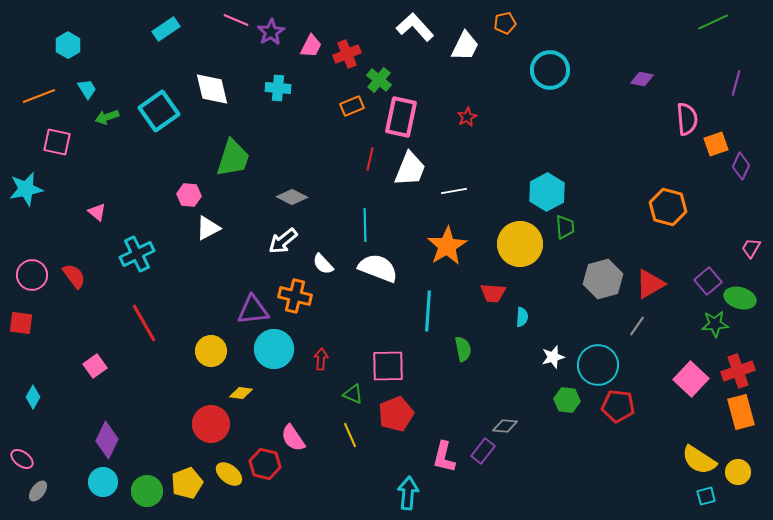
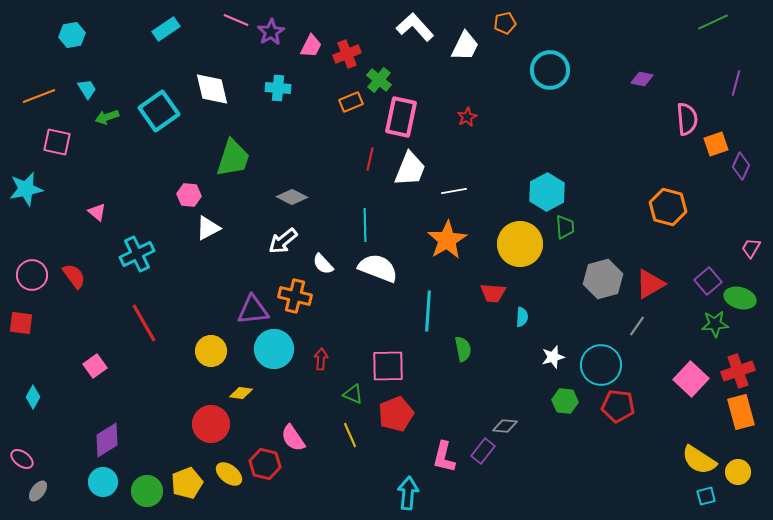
cyan hexagon at (68, 45): moved 4 px right, 10 px up; rotated 20 degrees clockwise
orange rectangle at (352, 106): moved 1 px left, 4 px up
orange star at (447, 246): moved 6 px up
cyan circle at (598, 365): moved 3 px right
green hexagon at (567, 400): moved 2 px left, 1 px down
purple diamond at (107, 440): rotated 33 degrees clockwise
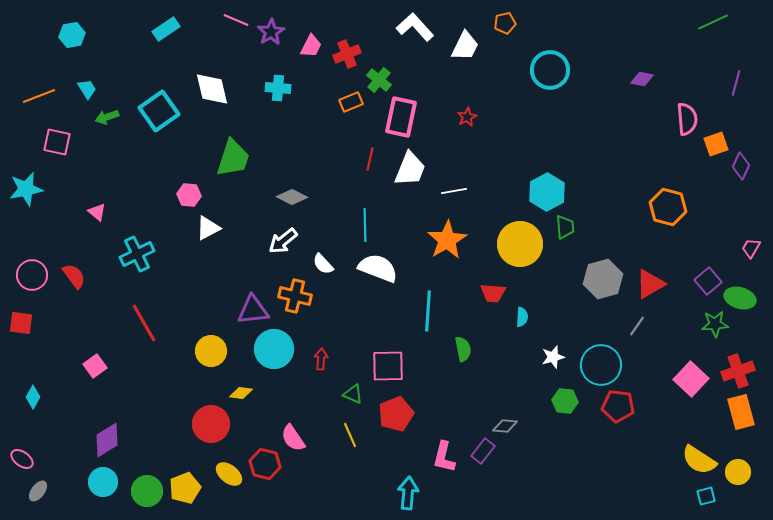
yellow pentagon at (187, 483): moved 2 px left, 5 px down
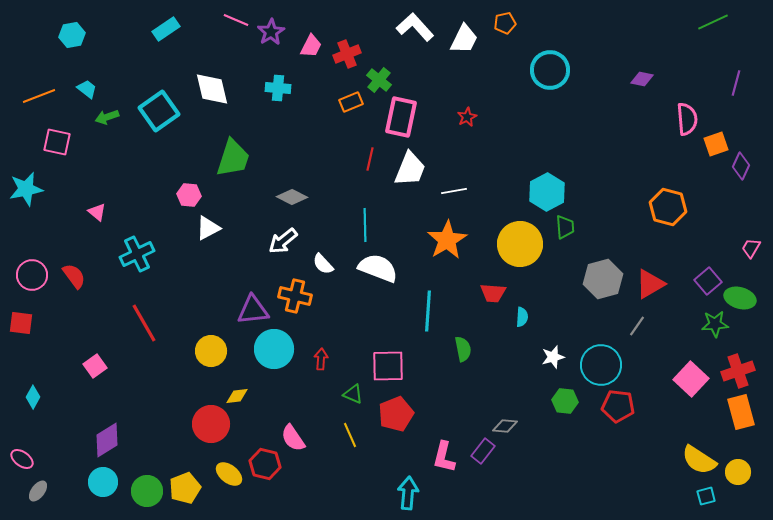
white trapezoid at (465, 46): moved 1 px left, 7 px up
cyan trapezoid at (87, 89): rotated 20 degrees counterclockwise
yellow diamond at (241, 393): moved 4 px left, 3 px down; rotated 15 degrees counterclockwise
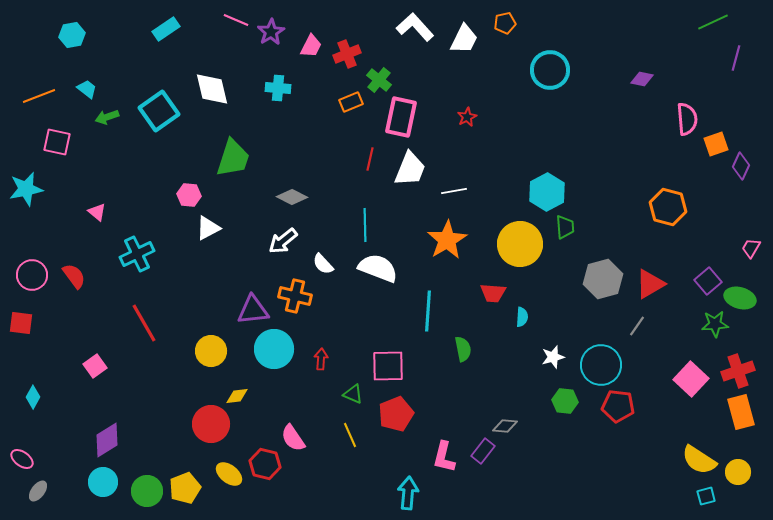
purple line at (736, 83): moved 25 px up
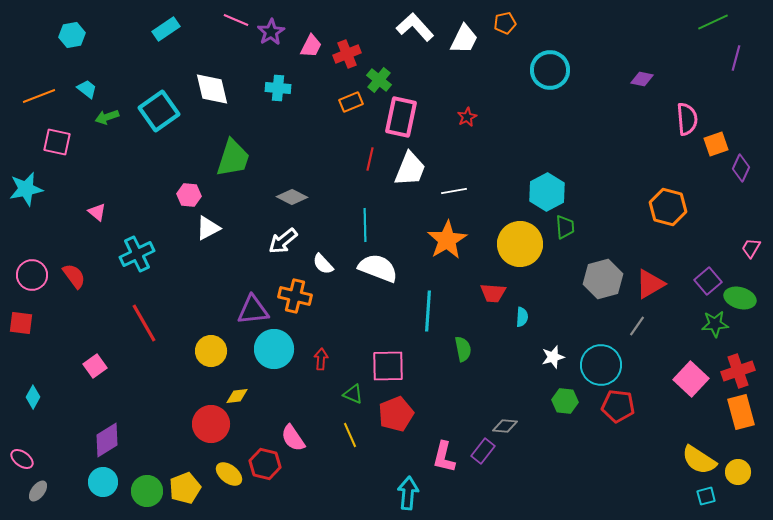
purple diamond at (741, 166): moved 2 px down
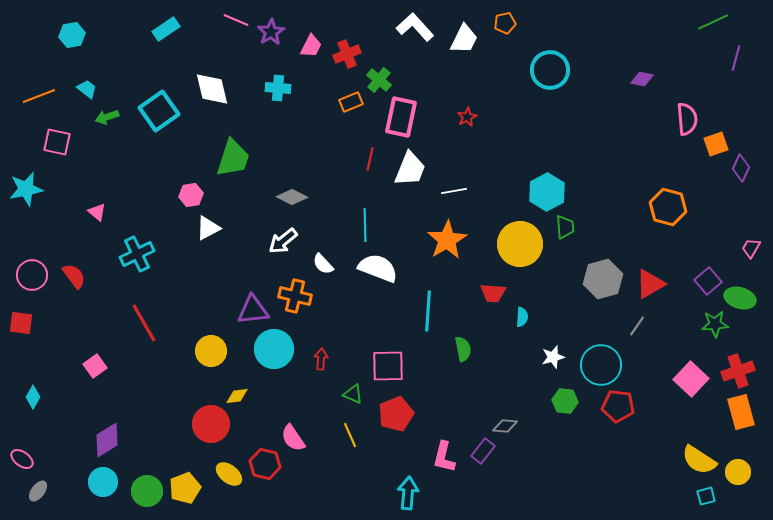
pink hexagon at (189, 195): moved 2 px right; rotated 15 degrees counterclockwise
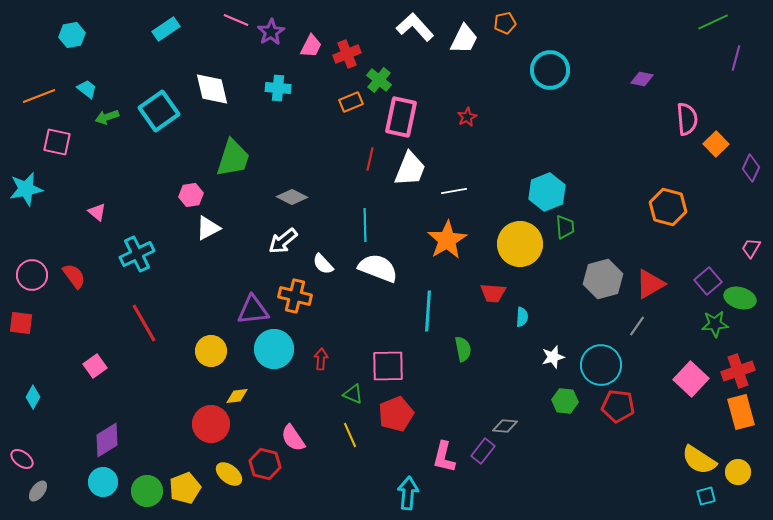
orange square at (716, 144): rotated 25 degrees counterclockwise
purple diamond at (741, 168): moved 10 px right
cyan hexagon at (547, 192): rotated 6 degrees clockwise
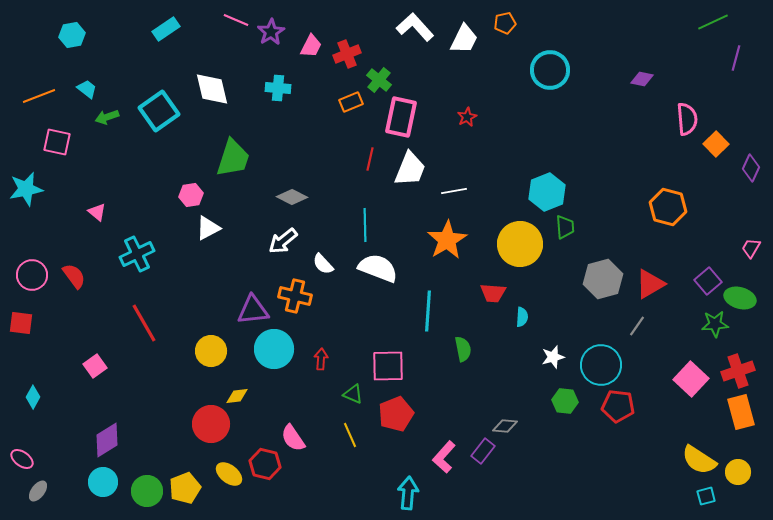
pink L-shape at (444, 457): rotated 28 degrees clockwise
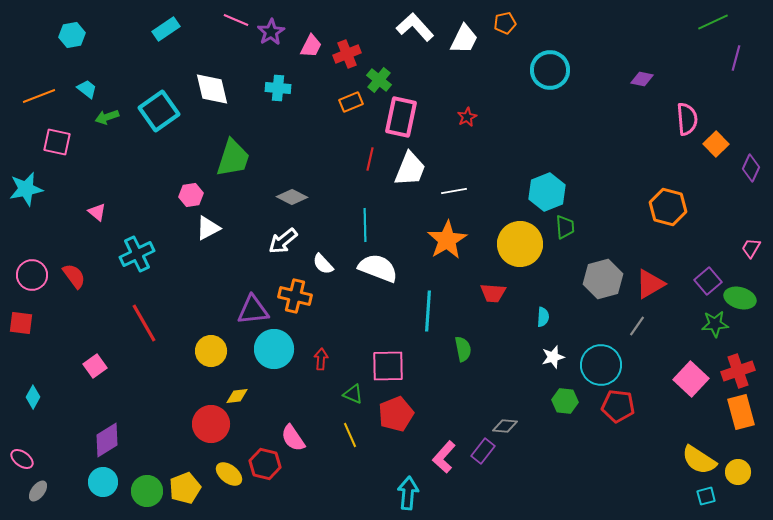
cyan semicircle at (522, 317): moved 21 px right
